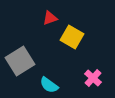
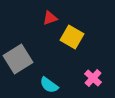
gray square: moved 2 px left, 2 px up
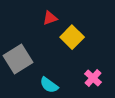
yellow square: rotated 15 degrees clockwise
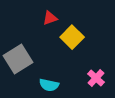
pink cross: moved 3 px right
cyan semicircle: rotated 24 degrees counterclockwise
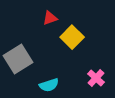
cyan semicircle: rotated 30 degrees counterclockwise
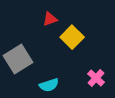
red triangle: moved 1 px down
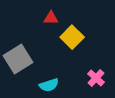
red triangle: moved 1 px right, 1 px up; rotated 21 degrees clockwise
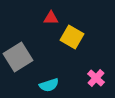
yellow square: rotated 15 degrees counterclockwise
gray square: moved 2 px up
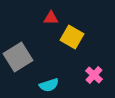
pink cross: moved 2 px left, 3 px up
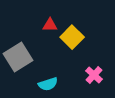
red triangle: moved 1 px left, 7 px down
yellow square: rotated 15 degrees clockwise
cyan semicircle: moved 1 px left, 1 px up
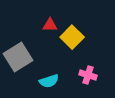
pink cross: moved 6 px left; rotated 24 degrees counterclockwise
cyan semicircle: moved 1 px right, 3 px up
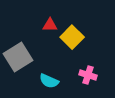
cyan semicircle: rotated 42 degrees clockwise
